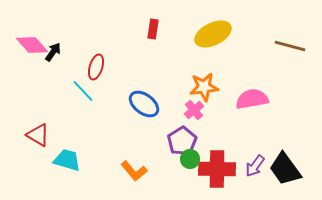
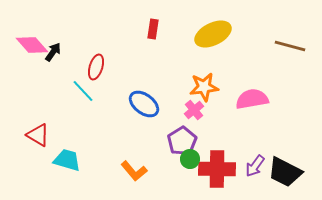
black trapezoid: moved 3 px down; rotated 27 degrees counterclockwise
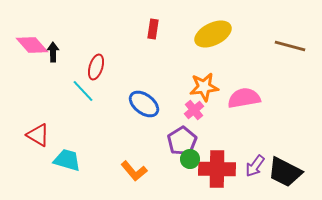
black arrow: rotated 36 degrees counterclockwise
pink semicircle: moved 8 px left, 1 px up
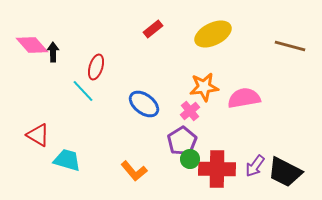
red rectangle: rotated 42 degrees clockwise
pink cross: moved 4 px left, 1 px down
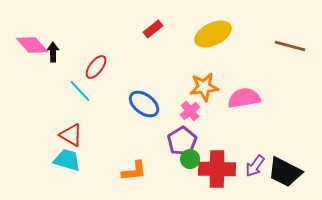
red ellipse: rotated 20 degrees clockwise
cyan line: moved 3 px left
red triangle: moved 33 px right
orange L-shape: rotated 56 degrees counterclockwise
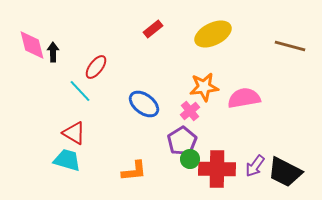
pink diamond: rotated 28 degrees clockwise
red triangle: moved 3 px right, 2 px up
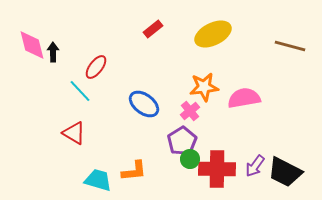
cyan trapezoid: moved 31 px right, 20 px down
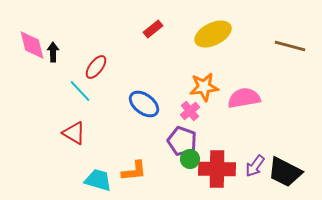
purple pentagon: rotated 20 degrees counterclockwise
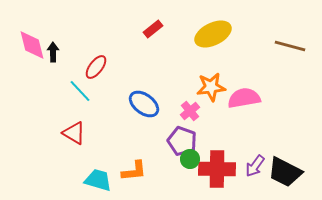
orange star: moved 7 px right
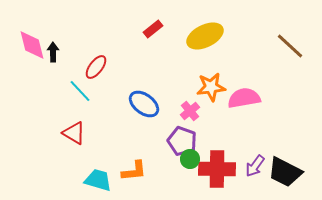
yellow ellipse: moved 8 px left, 2 px down
brown line: rotated 28 degrees clockwise
